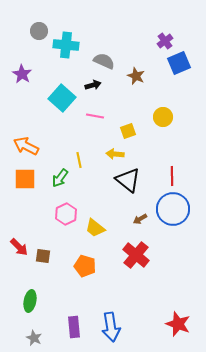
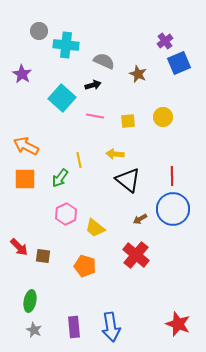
brown star: moved 2 px right, 2 px up
yellow square: moved 10 px up; rotated 14 degrees clockwise
gray star: moved 8 px up
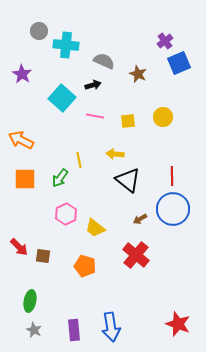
orange arrow: moved 5 px left, 6 px up
purple rectangle: moved 3 px down
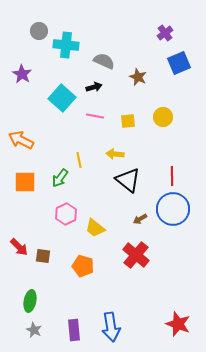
purple cross: moved 8 px up
brown star: moved 3 px down
black arrow: moved 1 px right, 2 px down
orange square: moved 3 px down
orange pentagon: moved 2 px left
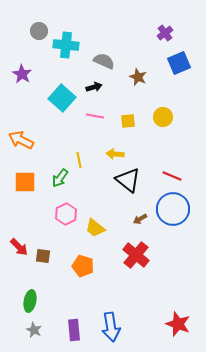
red line: rotated 66 degrees counterclockwise
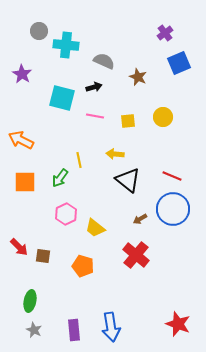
cyan square: rotated 28 degrees counterclockwise
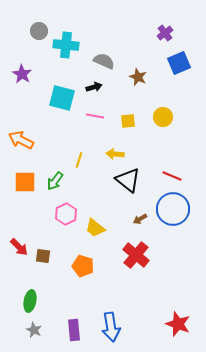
yellow line: rotated 28 degrees clockwise
green arrow: moved 5 px left, 3 px down
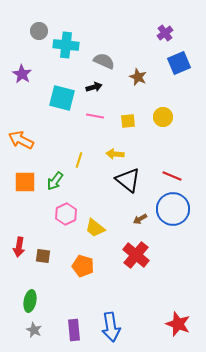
red arrow: rotated 54 degrees clockwise
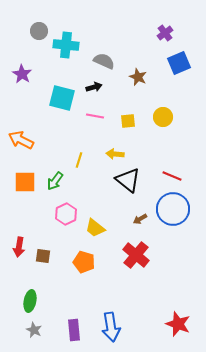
orange pentagon: moved 1 px right, 4 px up
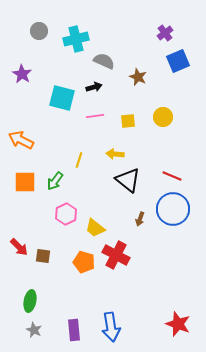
cyan cross: moved 10 px right, 6 px up; rotated 20 degrees counterclockwise
blue square: moved 1 px left, 2 px up
pink line: rotated 18 degrees counterclockwise
brown arrow: rotated 40 degrees counterclockwise
red arrow: rotated 54 degrees counterclockwise
red cross: moved 20 px left; rotated 12 degrees counterclockwise
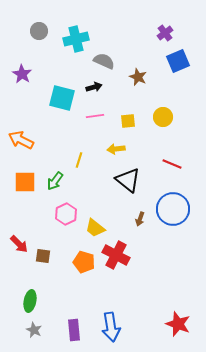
yellow arrow: moved 1 px right, 5 px up; rotated 12 degrees counterclockwise
red line: moved 12 px up
red arrow: moved 3 px up
